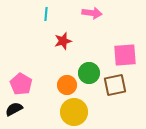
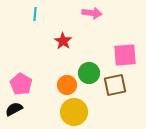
cyan line: moved 11 px left
red star: rotated 24 degrees counterclockwise
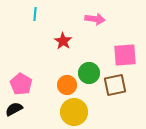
pink arrow: moved 3 px right, 6 px down
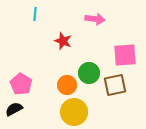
red star: rotated 12 degrees counterclockwise
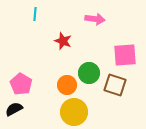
brown square: rotated 30 degrees clockwise
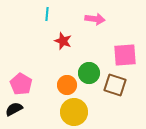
cyan line: moved 12 px right
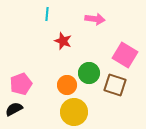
pink square: rotated 35 degrees clockwise
pink pentagon: rotated 20 degrees clockwise
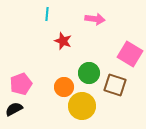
pink square: moved 5 px right, 1 px up
orange circle: moved 3 px left, 2 px down
yellow circle: moved 8 px right, 6 px up
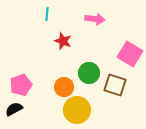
pink pentagon: moved 1 px down
yellow circle: moved 5 px left, 4 px down
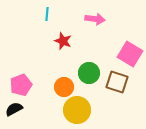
brown square: moved 2 px right, 3 px up
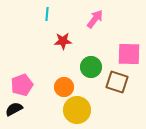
pink arrow: rotated 60 degrees counterclockwise
red star: rotated 24 degrees counterclockwise
pink square: moved 1 px left; rotated 30 degrees counterclockwise
green circle: moved 2 px right, 6 px up
pink pentagon: moved 1 px right
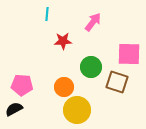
pink arrow: moved 2 px left, 3 px down
pink pentagon: rotated 25 degrees clockwise
